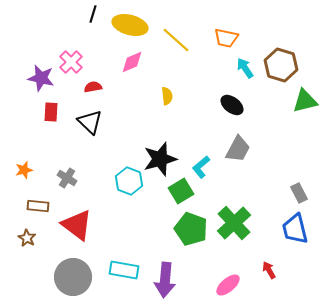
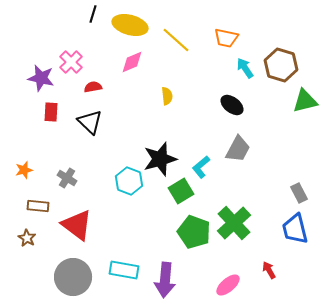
green pentagon: moved 3 px right, 3 px down
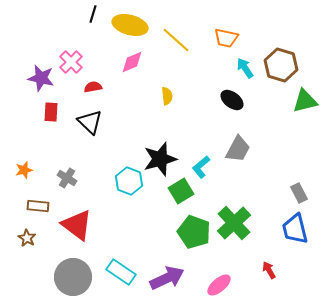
black ellipse: moved 5 px up
cyan rectangle: moved 3 px left, 2 px down; rotated 24 degrees clockwise
purple arrow: moved 2 px right, 2 px up; rotated 120 degrees counterclockwise
pink ellipse: moved 9 px left
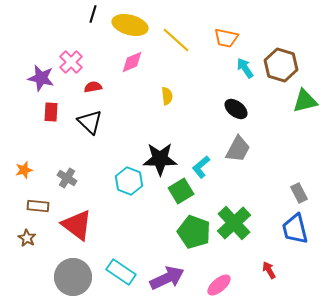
black ellipse: moved 4 px right, 9 px down
black star: rotated 16 degrees clockwise
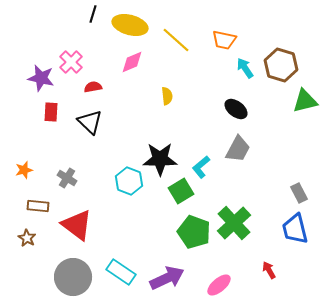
orange trapezoid: moved 2 px left, 2 px down
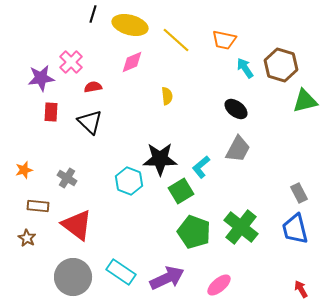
purple star: rotated 20 degrees counterclockwise
green cross: moved 7 px right, 4 px down; rotated 8 degrees counterclockwise
red arrow: moved 32 px right, 19 px down
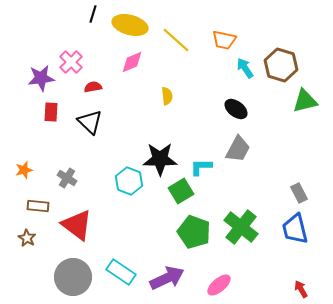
cyan L-shape: rotated 40 degrees clockwise
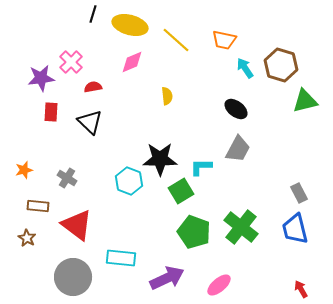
cyan rectangle: moved 14 px up; rotated 28 degrees counterclockwise
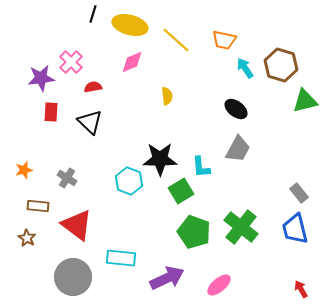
cyan L-shape: rotated 95 degrees counterclockwise
gray rectangle: rotated 12 degrees counterclockwise
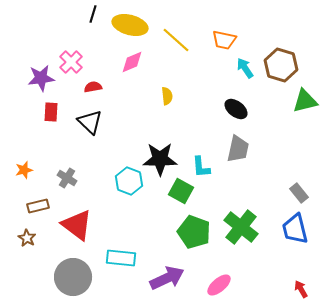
gray trapezoid: rotated 16 degrees counterclockwise
green square: rotated 30 degrees counterclockwise
brown rectangle: rotated 20 degrees counterclockwise
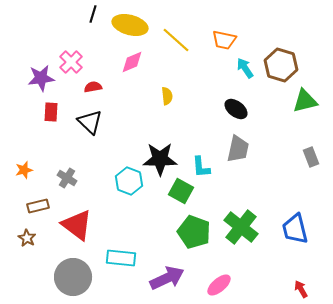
gray rectangle: moved 12 px right, 36 px up; rotated 18 degrees clockwise
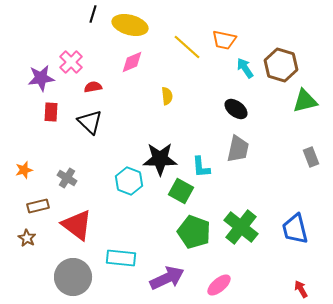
yellow line: moved 11 px right, 7 px down
